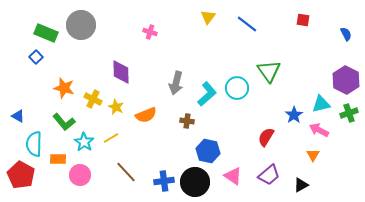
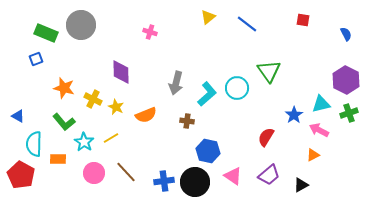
yellow triangle: rotated 14 degrees clockwise
blue square: moved 2 px down; rotated 24 degrees clockwise
orange triangle: rotated 32 degrees clockwise
pink circle: moved 14 px right, 2 px up
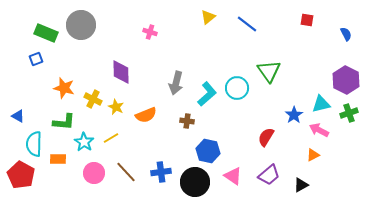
red square: moved 4 px right
green L-shape: rotated 45 degrees counterclockwise
blue cross: moved 3 px left, 9 px up
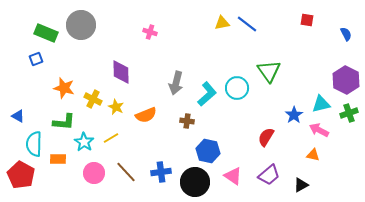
yellow triangle: moved 14 px right, 6 px down; rotated 28 degrees clockwise
orange triangle: rotated 40 degrees clockwise
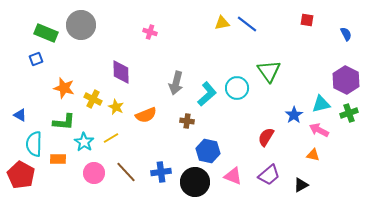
blue triangle: moved 2 px right, 1 px up
pink triangle: rotated 12 degrees counterclockwise
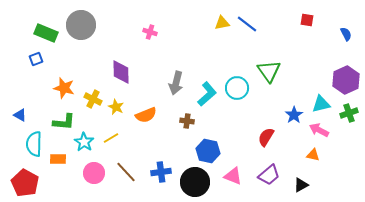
purple hexagon: rotated 8 degrees clockwise
red pentagon: moved 4 px right, 8 px down
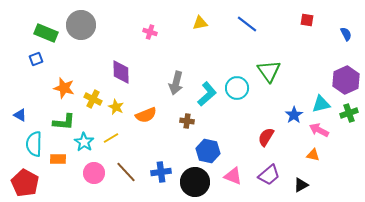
yellow triangle: moved 22 px left
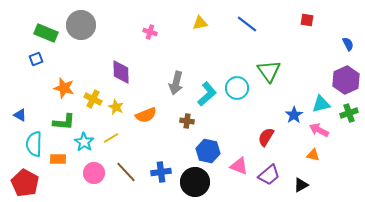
blue semicircle: moved 2 px right, 10 px down
pink triangle: moved 6 px right, 10 px up
